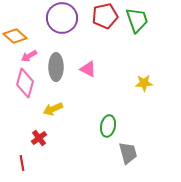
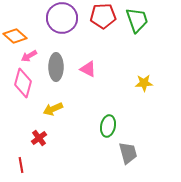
red pentagon: moved 2 px left; rotated 10 degrees clockwise
pink diamond: moved 2 px left
red line: moved 1 px left, 2 px down
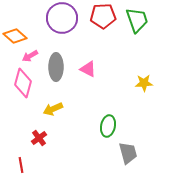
pink arrow: moved 1 px right
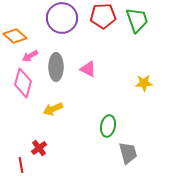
red cross: moved 10 px down
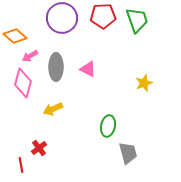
yellow star: rotated 18 degrees counterclockwise
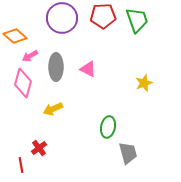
green ellipse: moved 1 px down
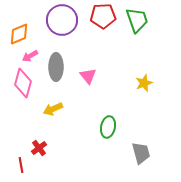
purple circle: moved 2 px down
orange diamond: moved 4 px right, 2 px up; rotated 65 degrees counterclockwise
pink triangle: moved 7 px down; rotated 24 degrees clockwise
gray trapezoid: moved 13 px right
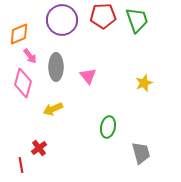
pink arrow: rotated 98 degrees counterclockwise
